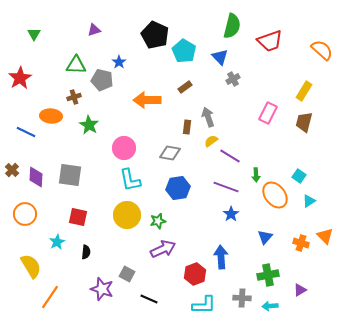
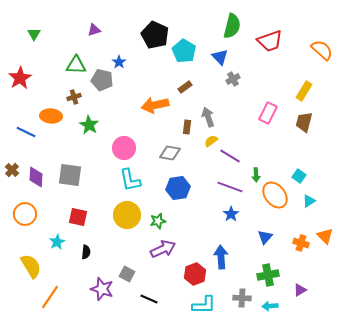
orange arrow at (147, 100): moved 8 px right, 5 px down; rotated 12 degrees counterclockwise
purple line at (226, 187): moved 4 px right
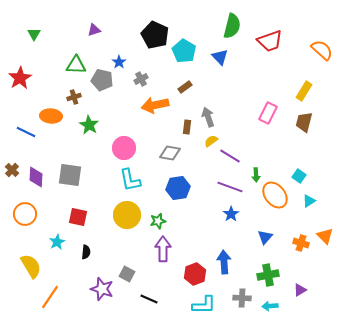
gray cross at (233, 79): moved 92 px left
purple arrow at (163, 249): rotated 65 degrees counterclockwise
blue arrow at (221, 257): moved 3 px right, 5 px down
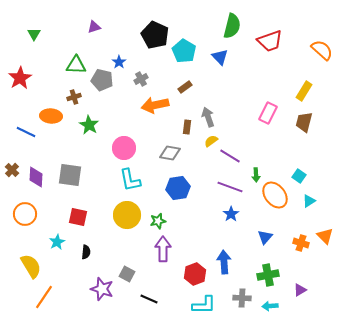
purple triangle at (94, 30): moved 3 px up
orange line at (50, 297): moved 6 px left
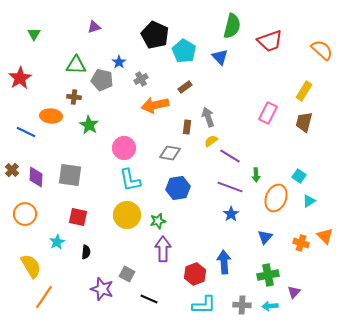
brown cross at (74, 97): rotated 24 degrees clockwise
orange ellipse at (275, 195): moved 1 px right, 3 px down; rotated 60 degrees clockwise
purple triangle at (300, 290): moved 6 px left, 2 px down; rotated 16 degrees counterclockwise
gray cross at (242, 298): moved 7 px down
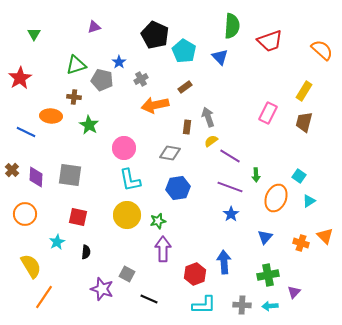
green semicircle at (232, 26): rotated 10 degrees counterclockwise
green triangle at (76, 65): rotated 20 degrees counterclockwise
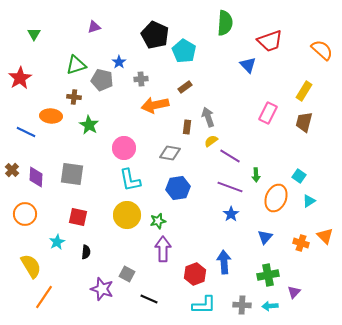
green semicircle at (232, 26): moved 7 px left, 3 px up
blue triangle at (220, 57): moved 28 px right, 8 px down
gray cross at (141, 79): rotated 24 degrees clockwise
gray square at (70, 175): moved 2 px right, 1 px up
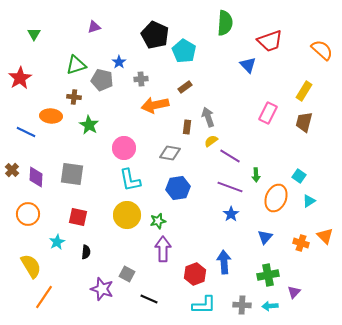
orange circle at (25, 214): moved 3 px right
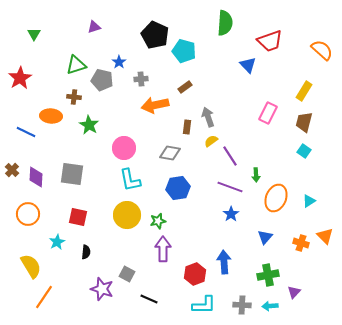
cyan pentagon at (184, 51): rotated 15 degrees counterclockwise
purple line at (230, 156): rotated 25 degrees clockwise
cyan square at (299, 176): moved 5 px right, 25 px up
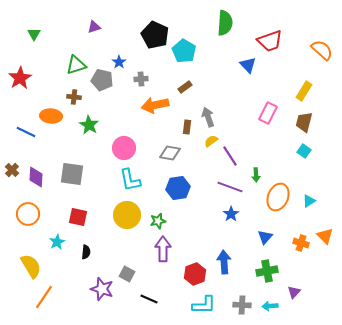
cyan pentagon at (184, 51): rotated 15 degrees clockwise
orange ellipse at (276, 198): moved 2 px right, 1 px up
green cross at (268, 275): moved 1 px left, 4 px up
